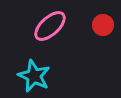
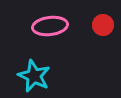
pink ellipse: rotated 36 degrees clockwise
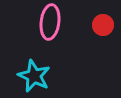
pink ellipse: moved 4 px up; rotated 76 degrees counterclockwise
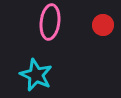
cyan star: moved 2 px right, 1 px up
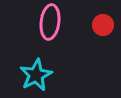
cyan star: rotated 20 degrees clockwise
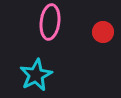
red circle: moved 7 px down
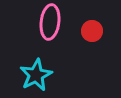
red circle: moved 11 px left, 1 px up
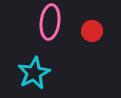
cyan star: moved 2 px left, 2 px up
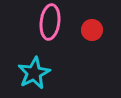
red circle: moved 1 px up
